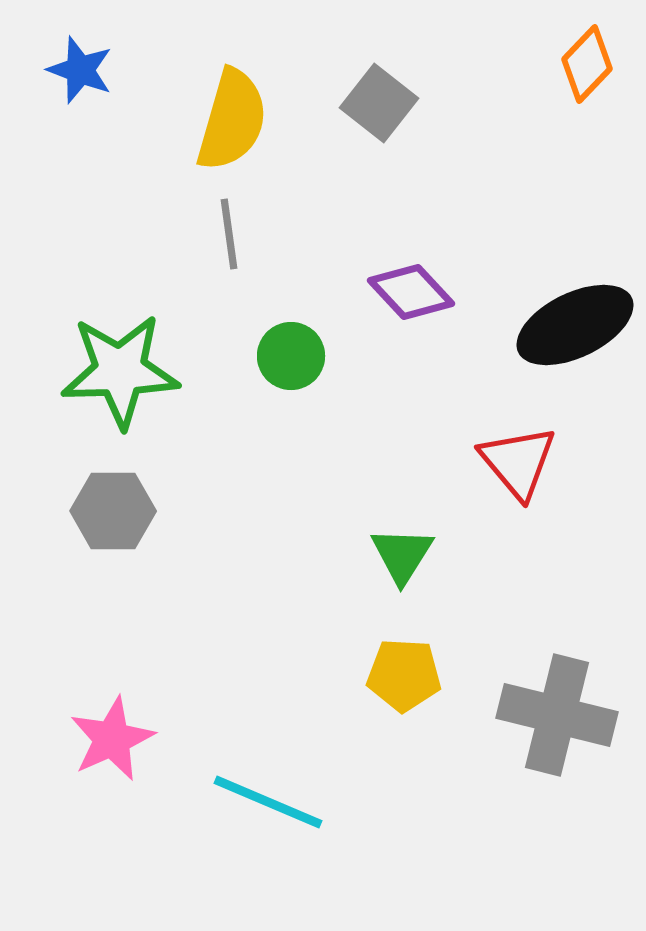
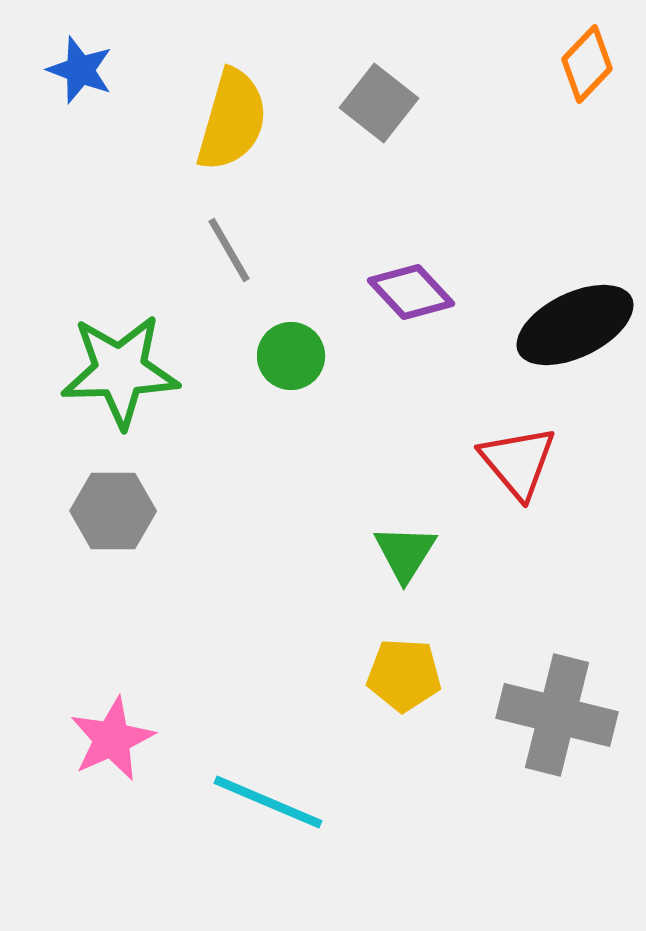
gray line: moved 16 px down; rotated 22 degrees counterclockwise
green triangle: moved 3 px right, 2 px up
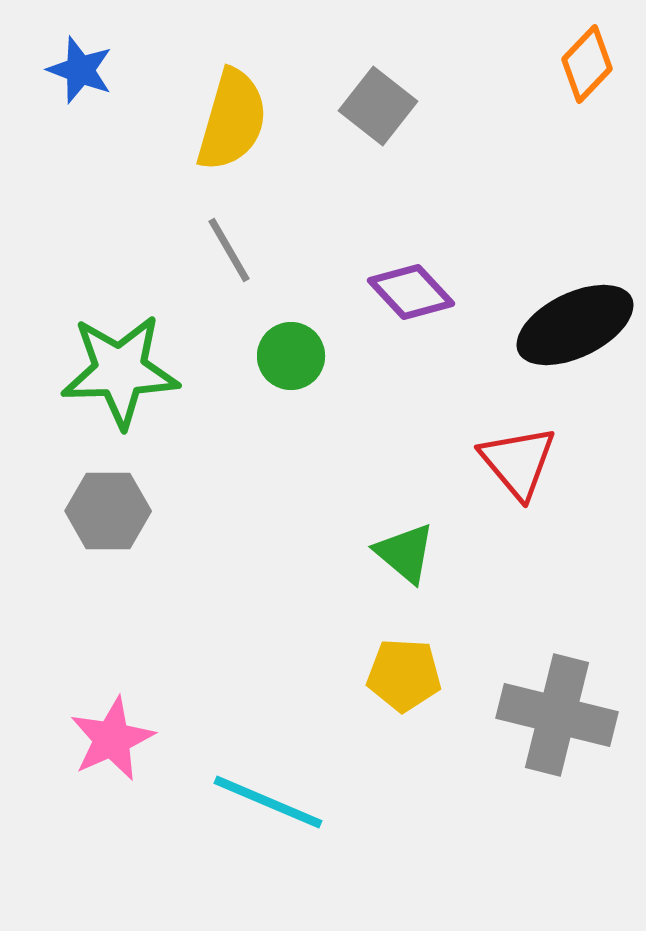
gray square: moved 1 px left, 3 px down
gray hexagon: moved 5 px left
green triangle: rotated 22 degrees counterclockwise
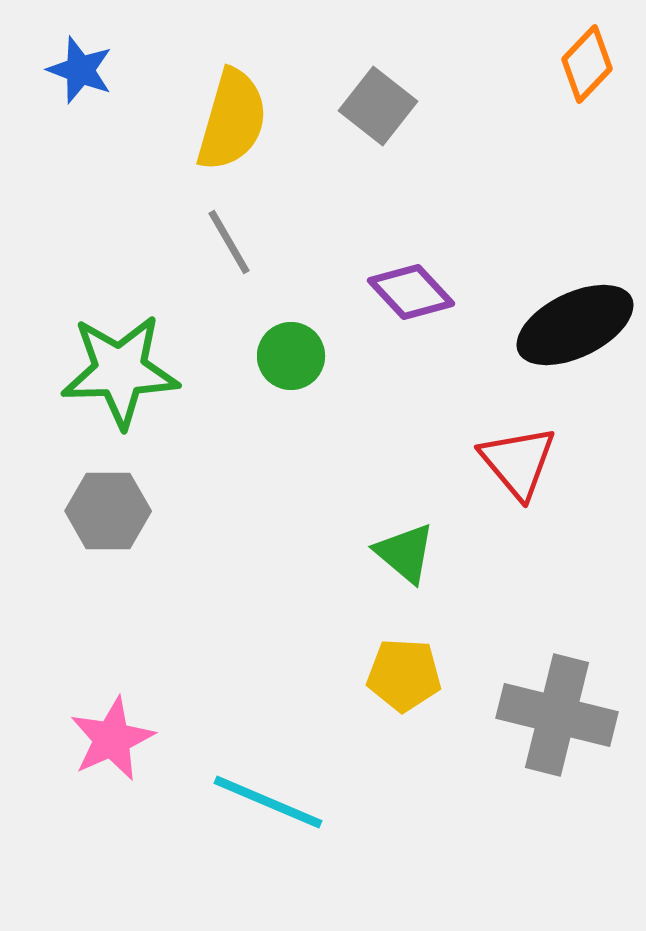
gray line: moved 8 px up
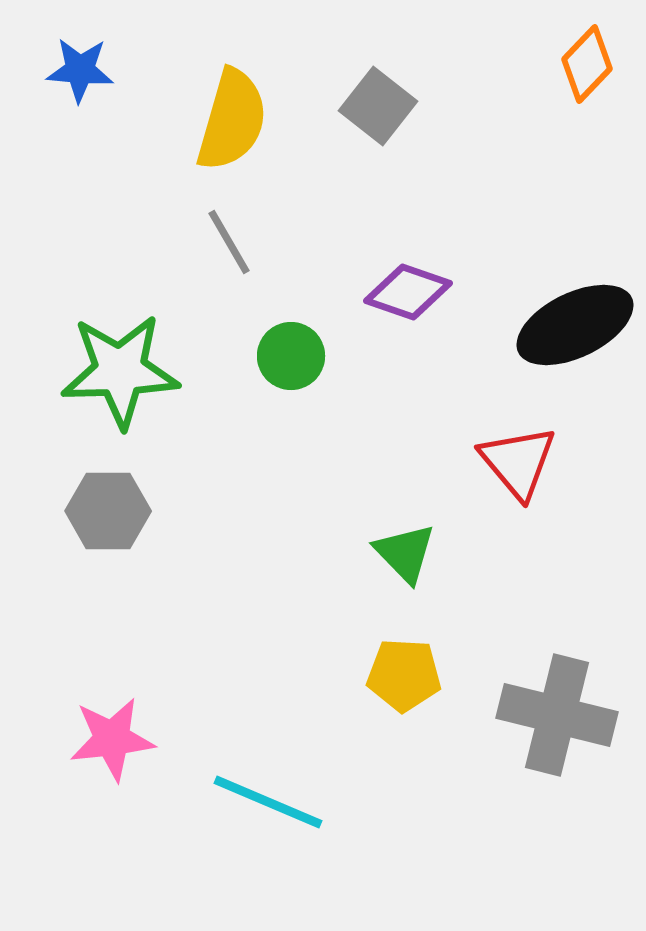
blue star: rotated 16 degrees counterclockwise
purple diamond: moved 3 px left; rotated 28 degrees counterclockwise
green triangle: rotated 6 degrees clockwise
pink star: rotated 18 degrees clockwise
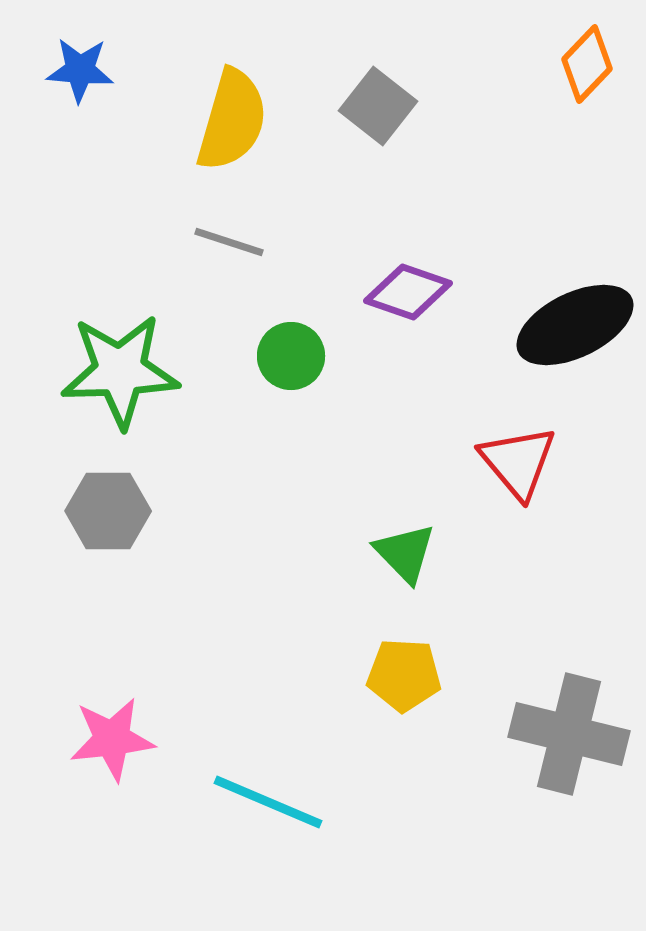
gray line: rotated 42 degrees counterclockwise
gray cross: moved 12 px right, 19 px down
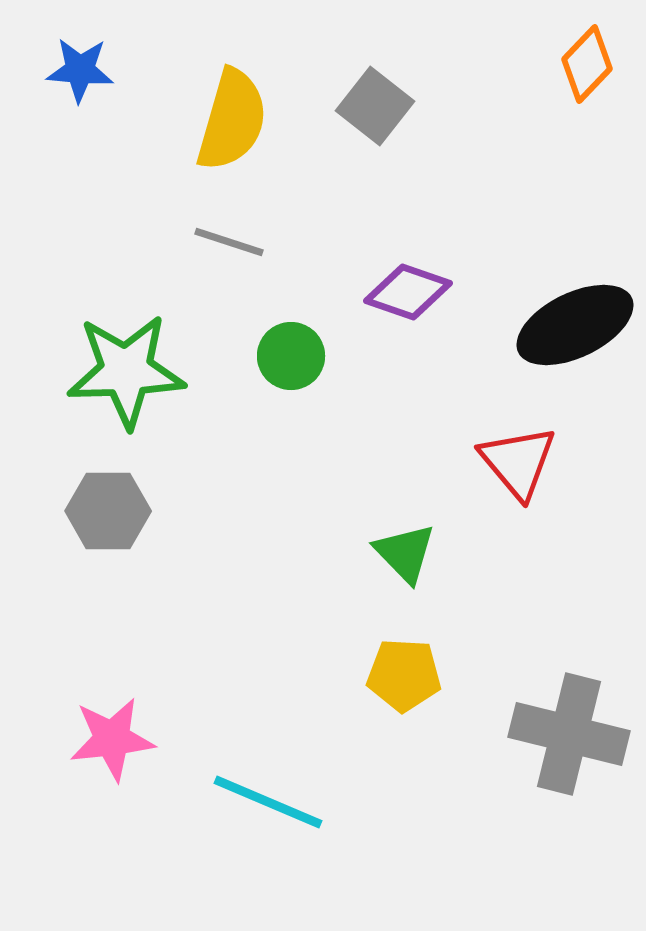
gray square: moved 3 px left
green star: moved 6 px right
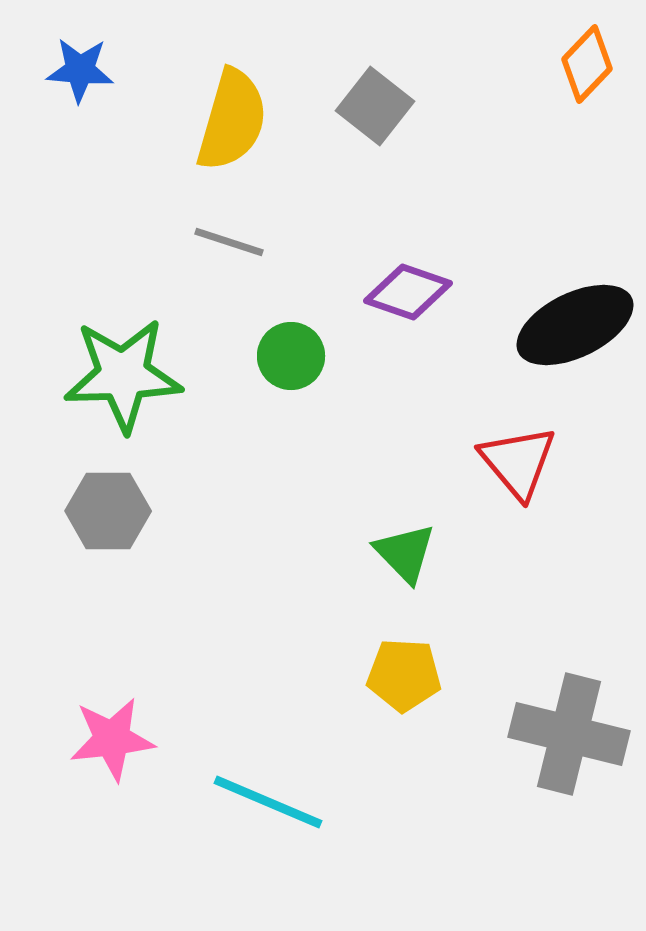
green star: moved 3 px left, 4 px down
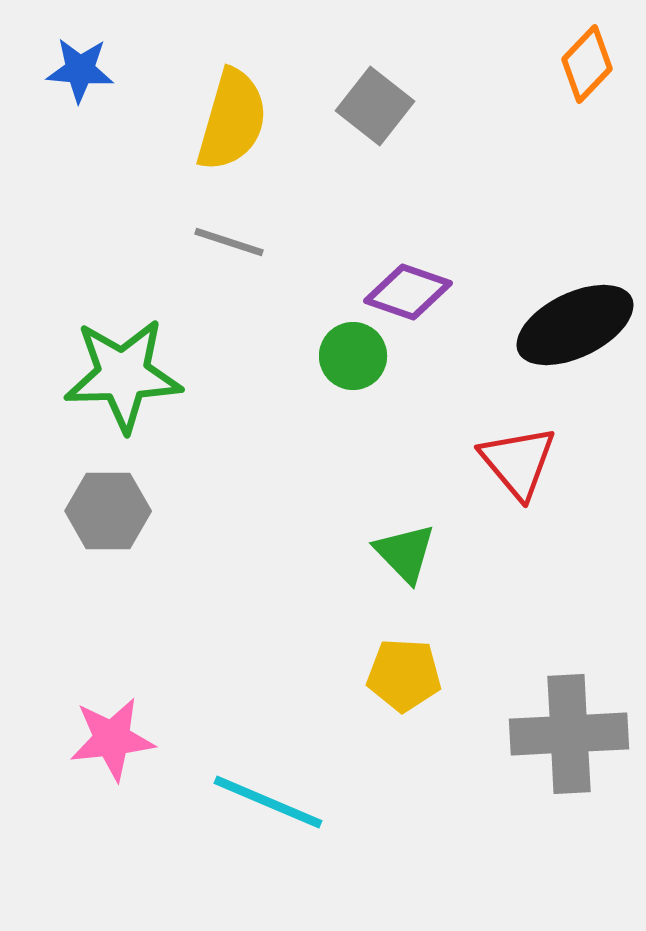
green circle: moved 62 px right
gray cross: rotated 17 degrees counterclockwise
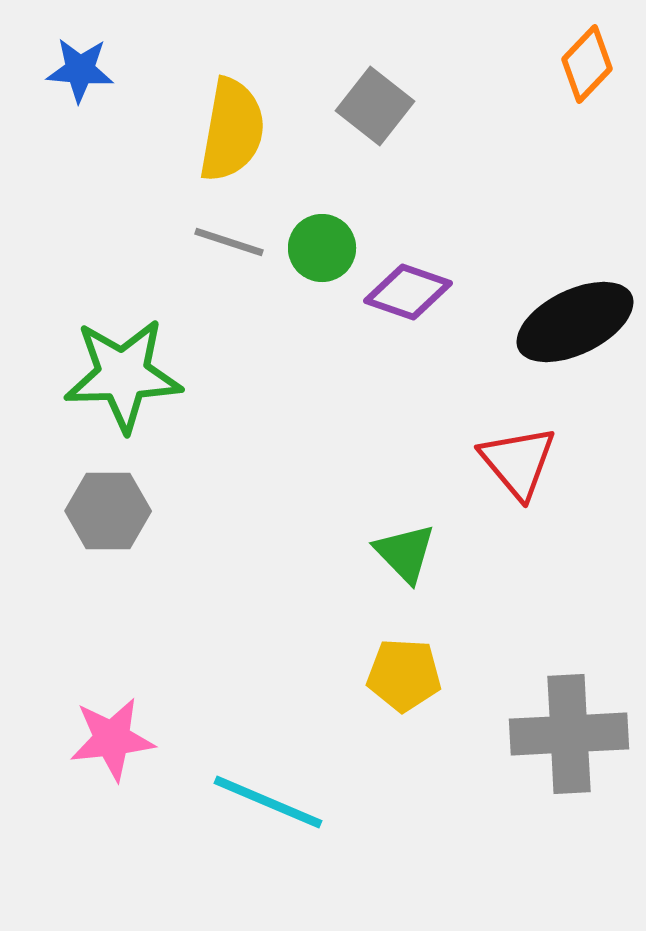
yellow semicircle: moved 10 px down; rotated 6 degrees counterclockwise
black ellipse: moved 3 px up
green circle: moved 31 px left, 108 px up
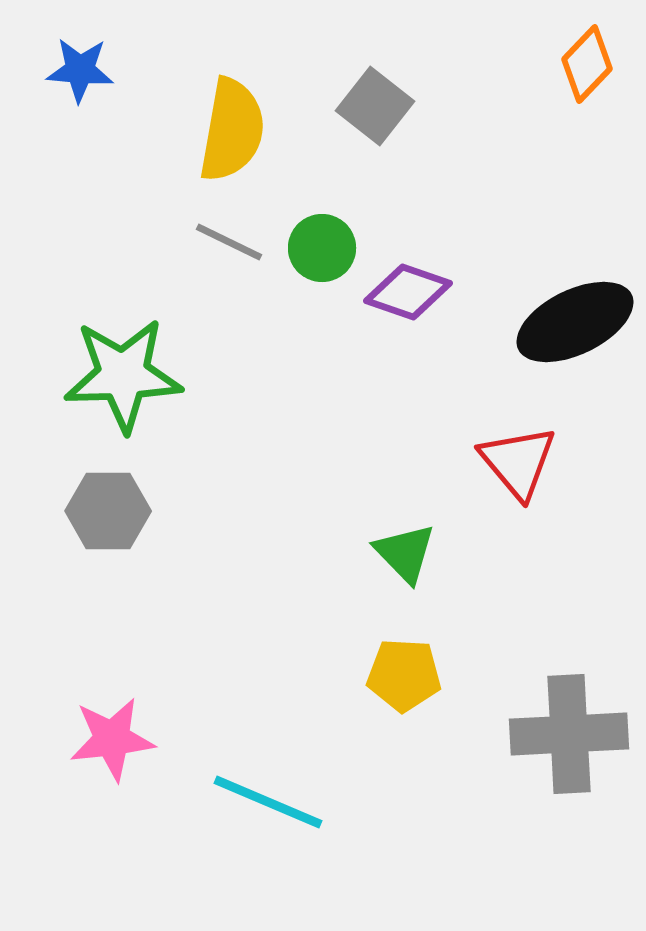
gray line: rotated 8 degrees clockwise
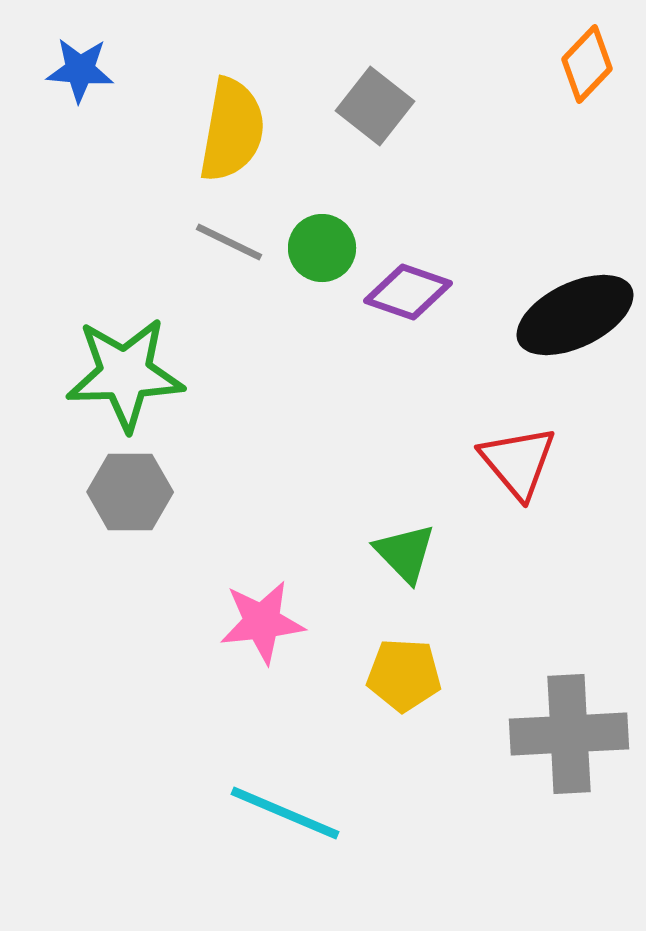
black ellipse: moved 7 px up
green star: moved 2 px right, 1 px up
gray hexagon: moved 22 px right, 19 px up
pink star: moved 150 px right, 117 px up
cyan line: moved 17 px right, 11 px down
